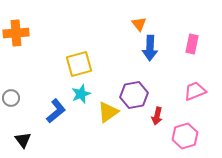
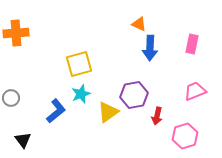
orange triangle: rotated 28 degrees counterclockwise
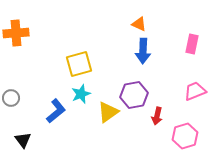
blue arrow: moved 7 px left, 3 px down
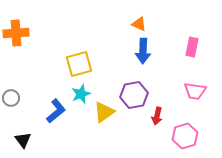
pink rectangle: moved 3 px down
pink trapezoid: rotated 150 degrees counterclockwise
yellow triangle: moved 4 px left
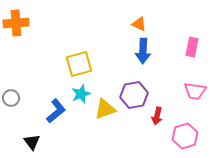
orange cross: moved 10 px up
yellow triangle: moved 1 px right, 3 px up; rotated 15 degrees clockwise
black triangle: moved 9 px right, 2 px down
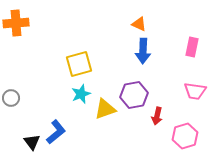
blue L-shape: moved 21 px down
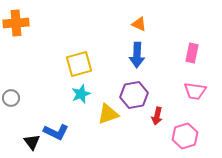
pink rectangle: moved 6 px down
blue arrow: moved 6 px left, 4 px down
yellow triangle: moved 3 px right, 5 px down
blue L-shape: rotated 65 degrees clockwise
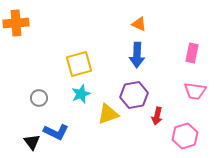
gray circle: moved 28 px right
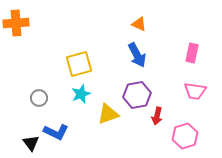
blue arrow: rotated 30 degrees counterclockwise
purple hexagon: moved 3 px right
black triangle: moved 1 px left, 1 px down
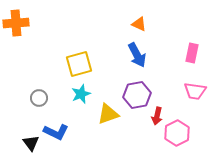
pink hexagon: moved 8 px left, 3 px up; rotated 10 degrees counterclockwise
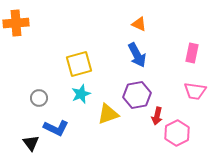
blue L-shape: moved 4 px up
